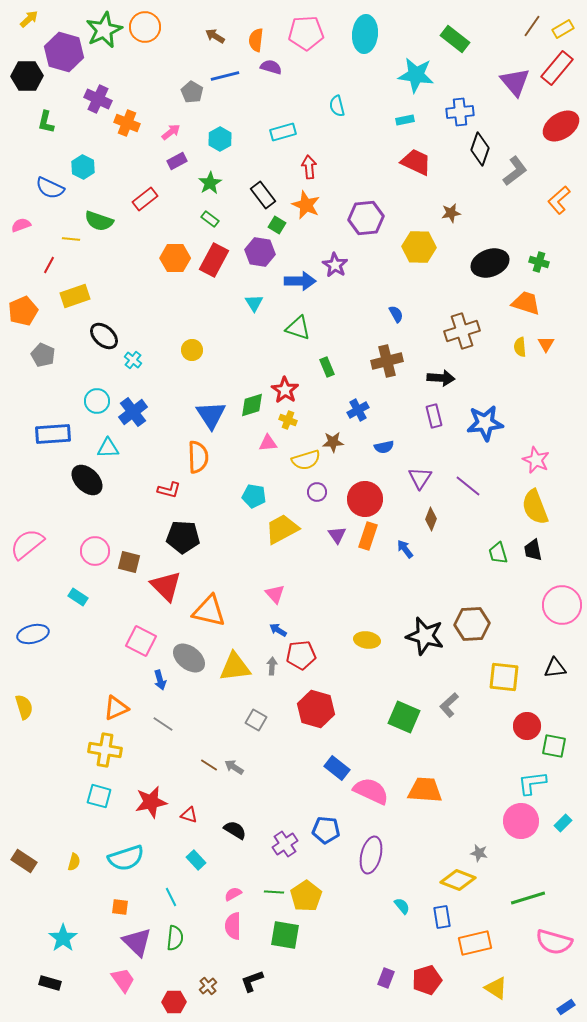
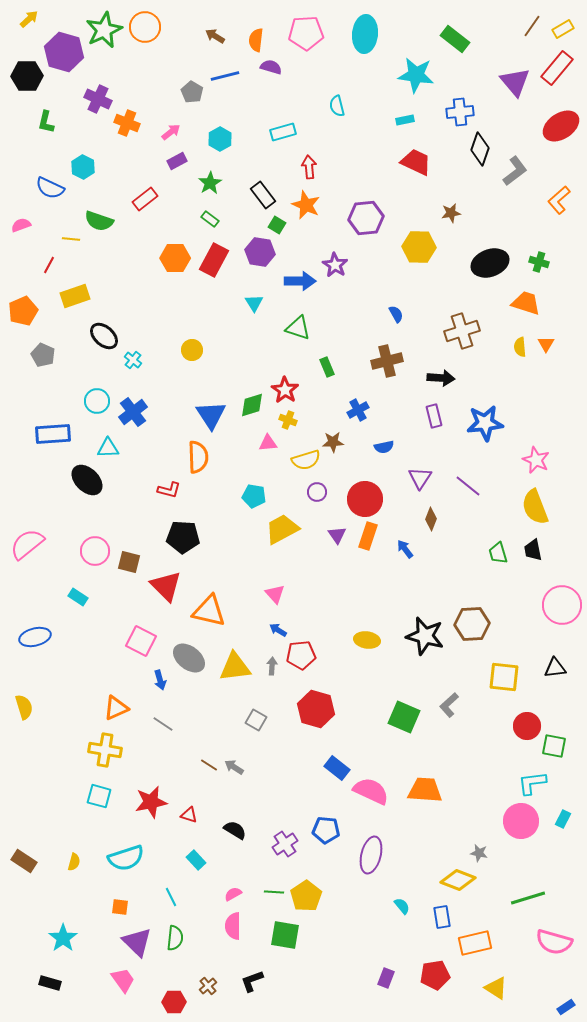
blue ellipse at (33, 634): moved 2 px right, 3 px down
cyan rectangle at (563, 823): moved 4 px up; rotated 18 degrees counterclockwise
red pentagon at (427, 980): moved 8 px right, 5 px up; rotated 8 degrees clockwise
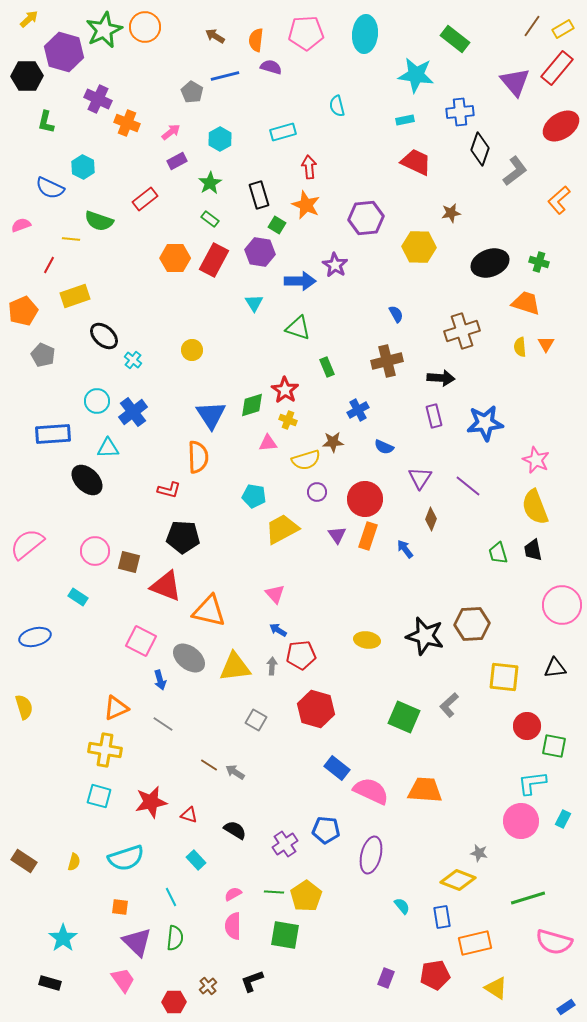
black rectangle at (263, 195): moved 4 px left; rotated 20 degrees clockwise
blue semicircle at (384, 447): rotated 36 degrees clockwise
red triangle at (166, 586): rotated 24 degrees counterclockwise
gray arrow at (234, 767): moved 1 px right, 5 px down
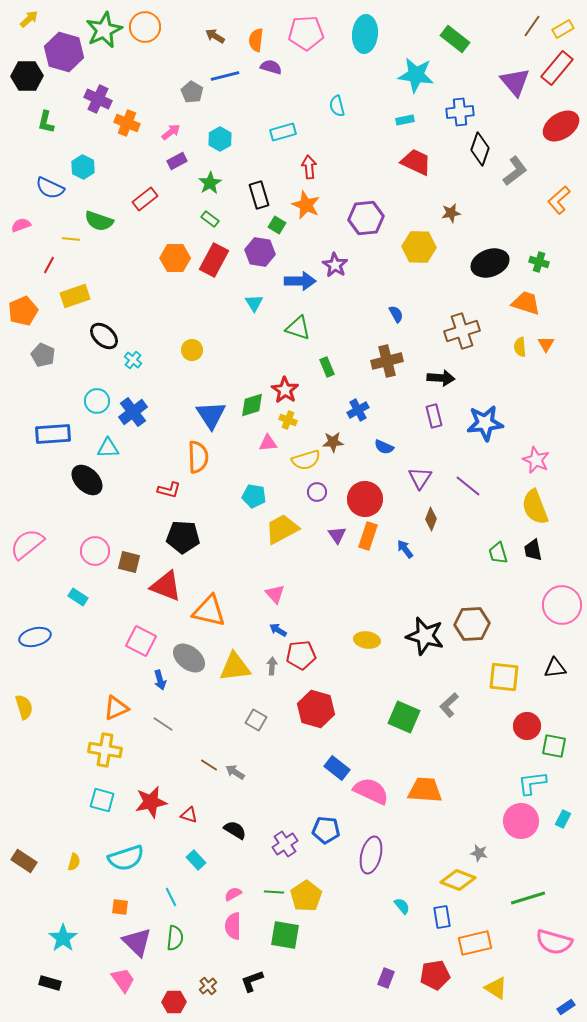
cyan square at (99, 796): moved 3 px right, 4 px down
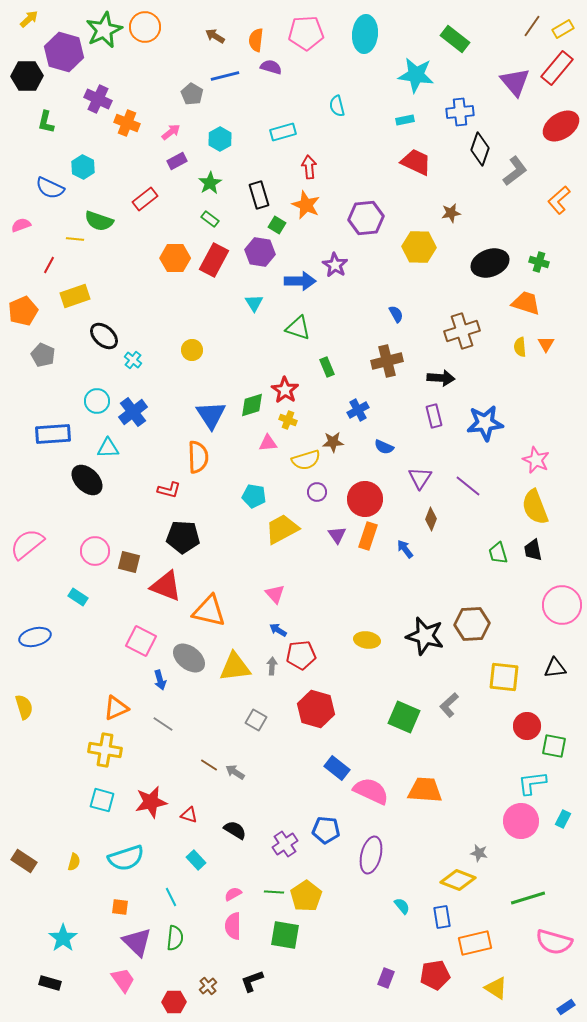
gray pentagon at (192, 92): moved 2 px down
yellow line at (71, 239): moved 4 px right
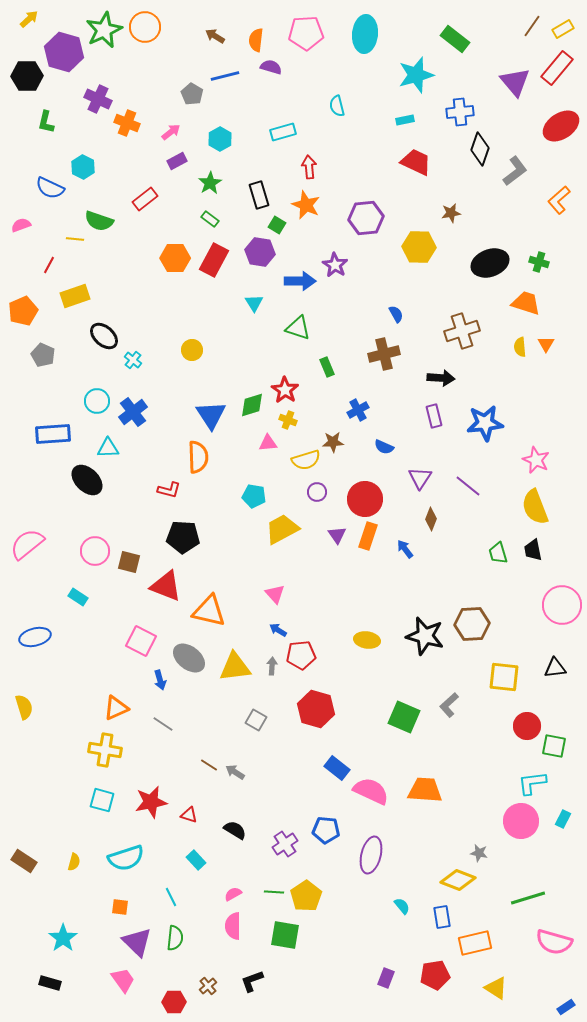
cyan star at (416, 75): rotated 24 degrees counterclockwise
brown cross at (387, 361): moved 3 px left, 7 px up
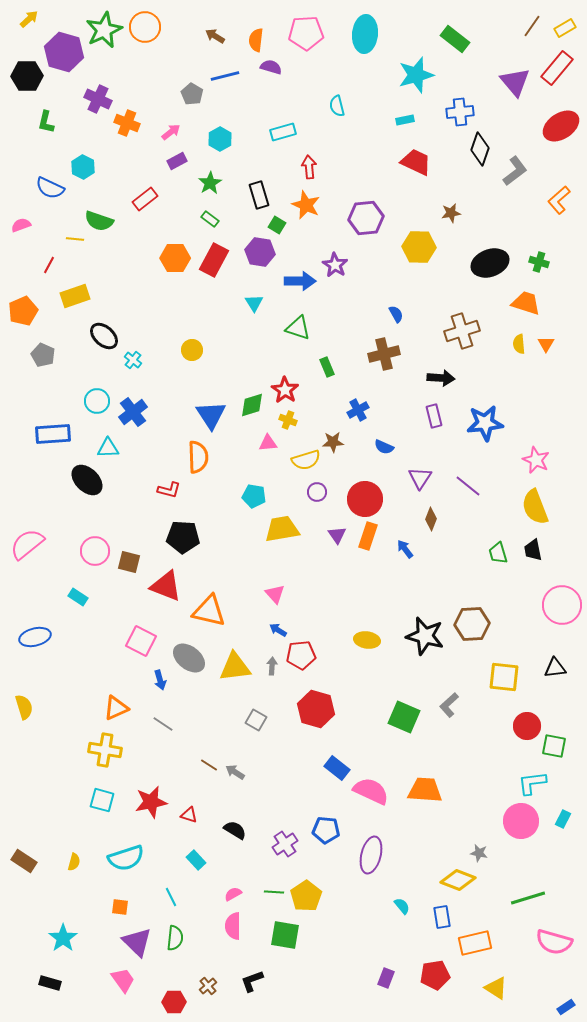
yellow rectangle at (563, 29): moved 2 px right, 1 px up
yellow semicircle at (520, 347): moved 1 px left, 3 px up
yellow trapezoid at (282, 529): rotated 18 degrees clockwise
